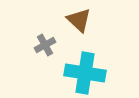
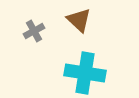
gray cross: moved 11 px left, 14 px up
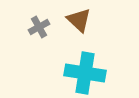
gray cross: moved 5 px right, 4 px up
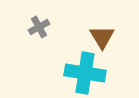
brown triangle: moved 23 px right, 17 px down; rotated 16 degrees clockwise
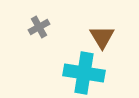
cyan cross: moved 1 px left
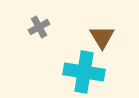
cyan cross: moved 1 px up
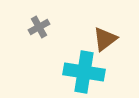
brown triangle: moved 3 px right, 2 px down; rotated 24 degrees clockwise
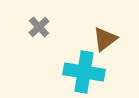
gray cross: rotated 15 degrees counterclockwise
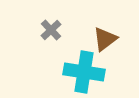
gray cross: moved 12 px right, 3 px down
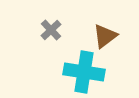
brown triangle: moved 3 px up
